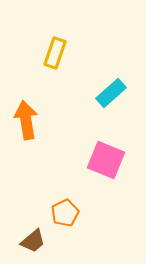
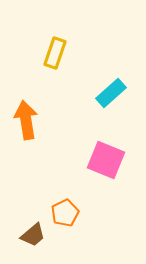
brown trapezoid: moved 6 px up
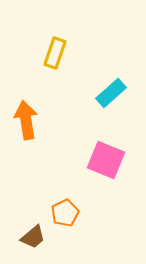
brown trapezoid: moved 2 px down
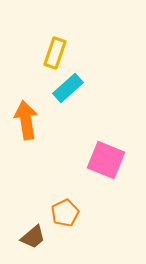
cyan rectangle: moved 43 px left, 5 px up
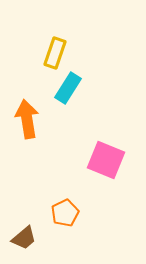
cyan rectangle: rotated 16 degrees counterclockwise
orange arrow: moved 1 px right, 1 px up
brown trapezoid: moved 9 px left, 1 px down
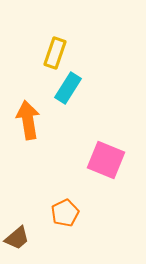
orange arrow: moved 1 px right, 1 px down
brown trapezoid: moved 7 px left
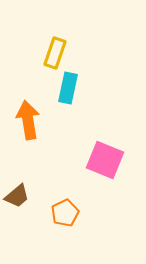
cyan rectangle: rotated 20 degrees counterclockwise
pink square: moved 1 px left
brown trapezoid: moved 42 px up
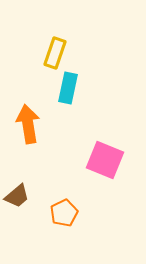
orange arrow: moved 4 px down
orange pentagon: moved 1 px left
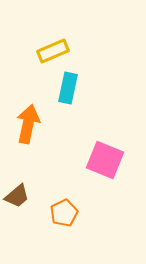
yellow rectangle: moved 2 px left, 2 px up; rotated 48 degrees clockwise
orange arrow: rotated 21 degrees clockwise
